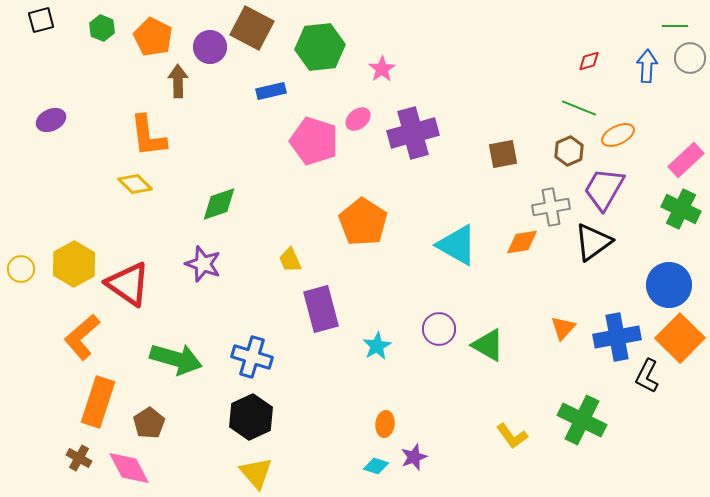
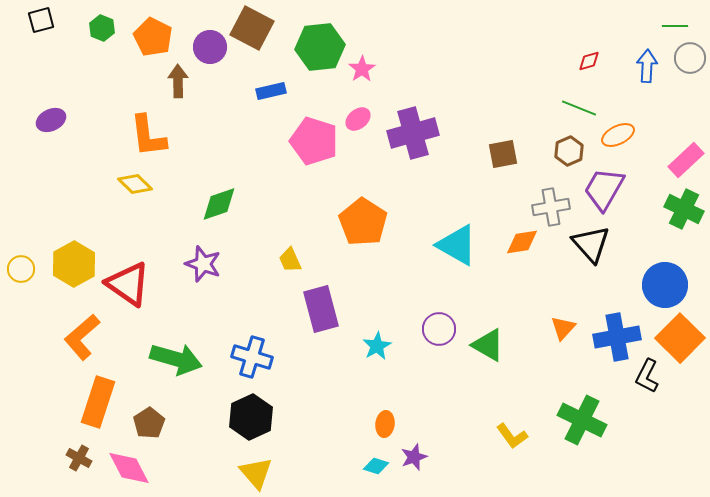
pink star at (382, 69): moved 20 px left
green cross at (681, 209): moved 3 px right
black triangle at (593, 242): moved 2 px left, 2 px down; rotated 36 degrees counterclockwise
blue circle at (669, 285): moved 4 px left
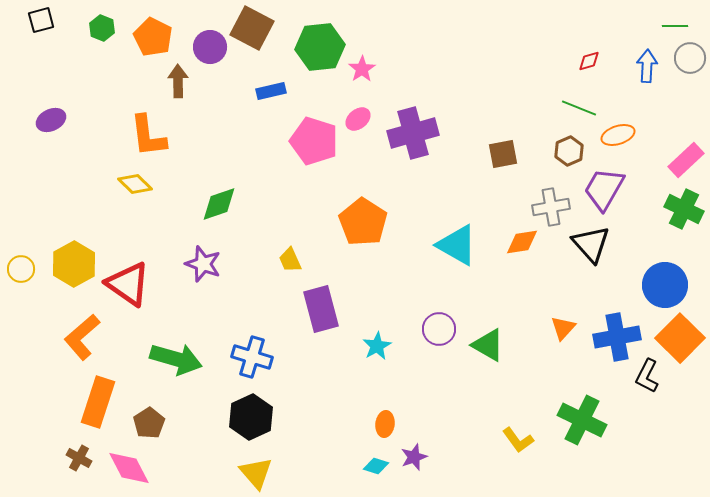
orange ellipse at (618, 135): rotated 8 degrees clockwise
yellow L-shape at (512, 436): moved 6 px right, 4 px down
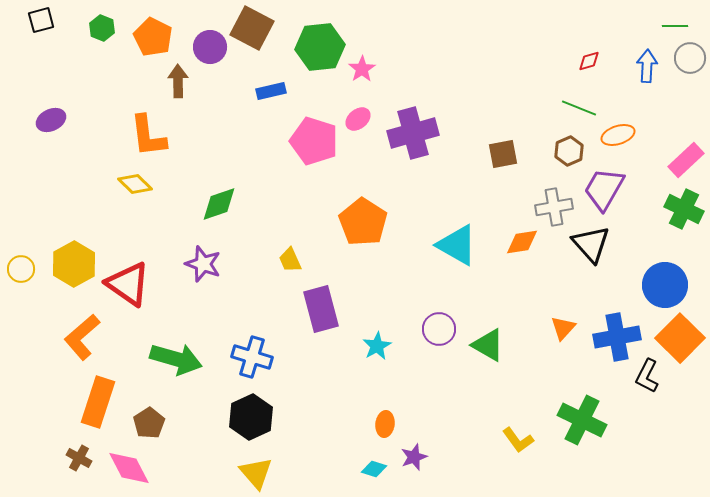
gray cross at (551, 207): moved 3 px right
cyan diamond at (376, 466): moved 2 px left, 3 px down
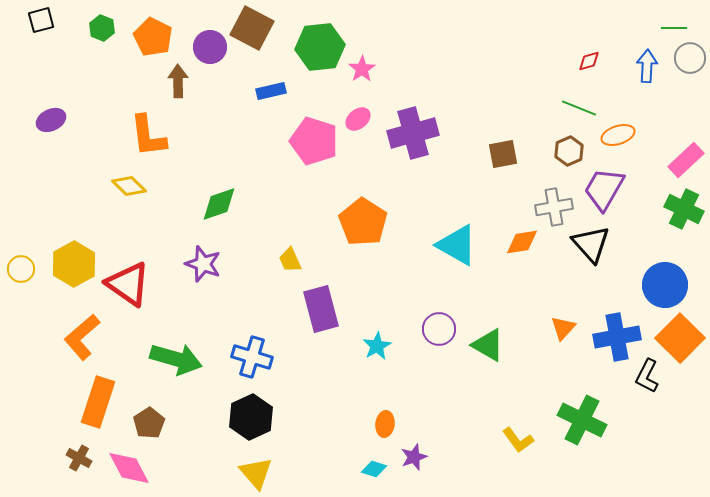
green line at (675, 26): moved 1 px left, 2 px down
yellow diamond at (135, 184): moved 6 px left, 2 px down
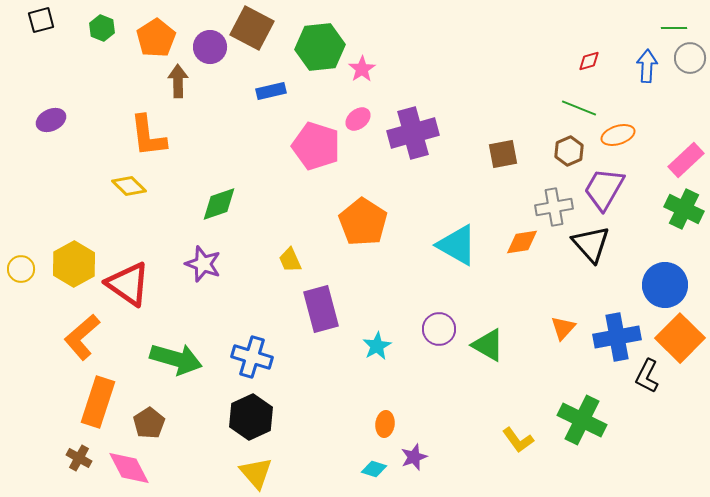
orange pentagon at (153, 37): moved 3 px right, 1 px down; rotated 12 degrees clockwise
pink pentagon at (314, 141): moved 2 px right, 5 px down
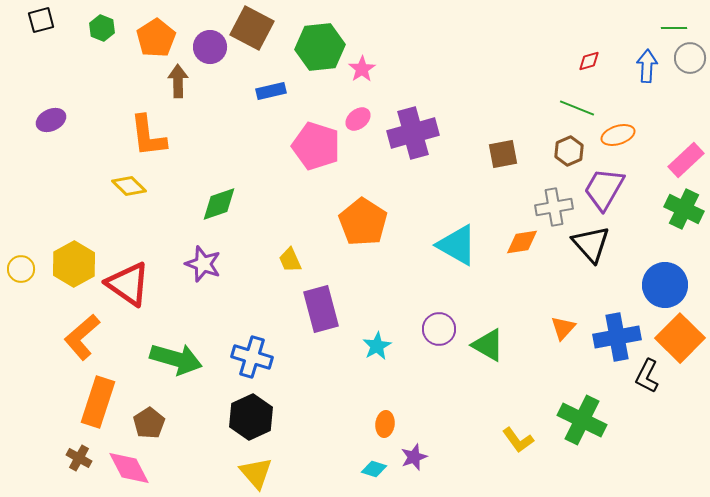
green line at (579, 108): moved 2 px left
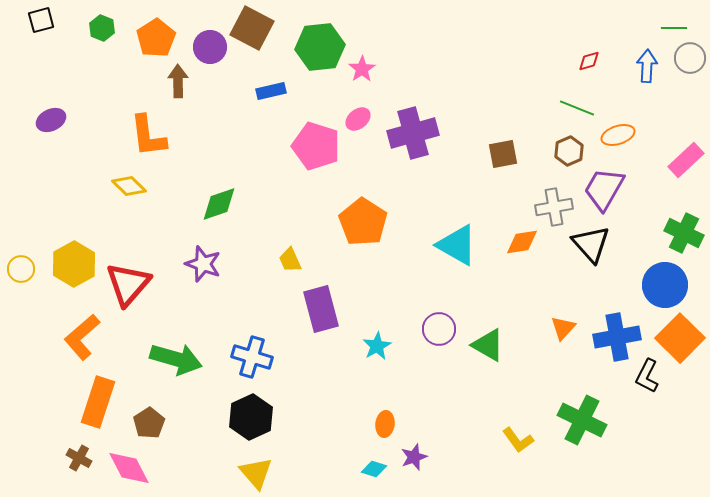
green cross at (684, 209): moved 24 px down
red triangle at (128, 284): rotated 36 degrees clockwise
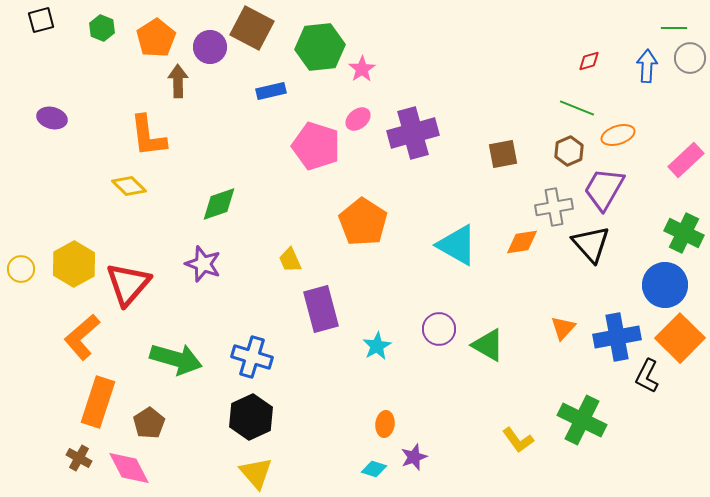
purple ellipse at (51, 120): moved 1 px right, 2 px up; rotated 40 degrees clockwise
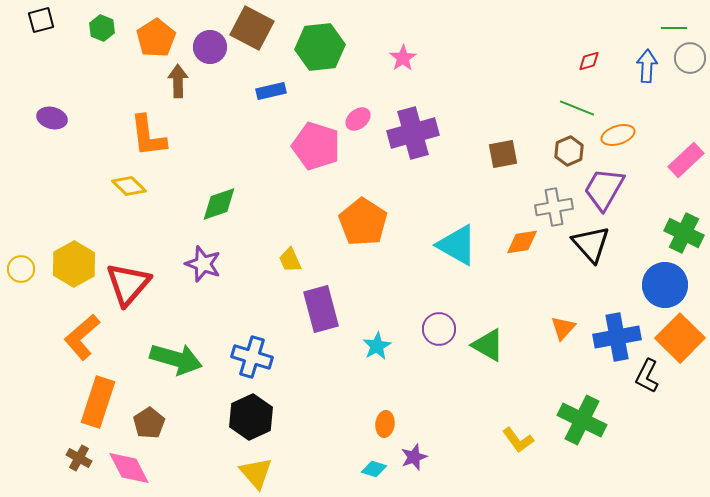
pink star at (362, 69): moved 41 px right, 11 px up
